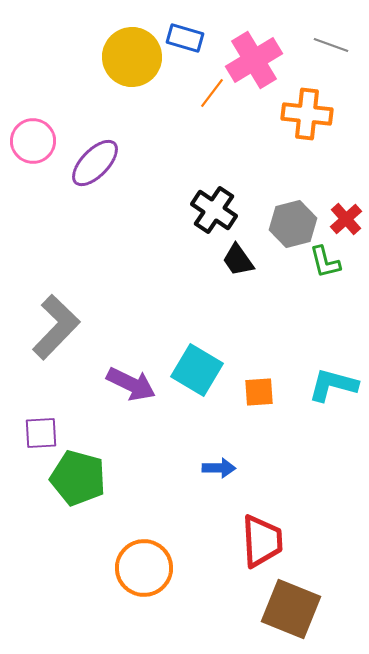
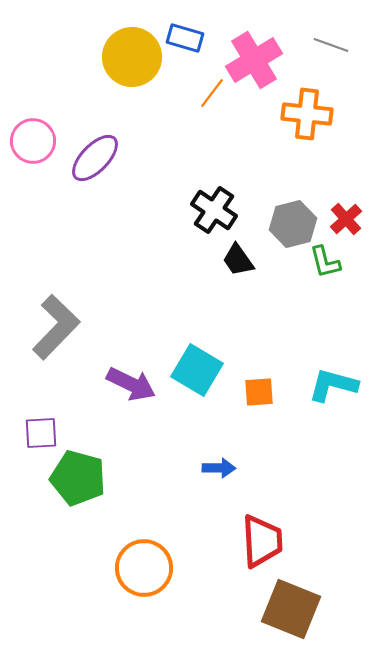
purple ellipse: moved 5 px up
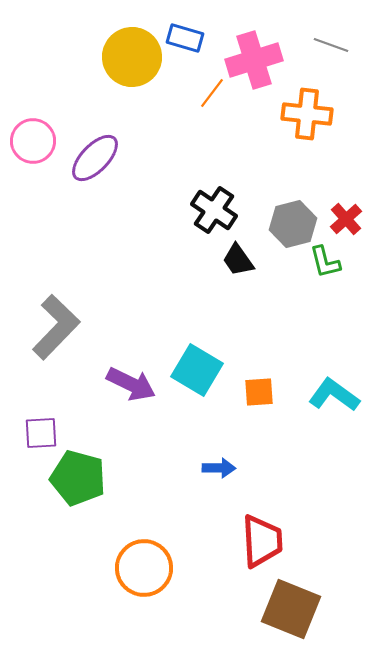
pink cross: rotated 14 degrees clockwise
cyan L-shape: moved 1 px right, 10 px down; rotated 21 degrees clockwise
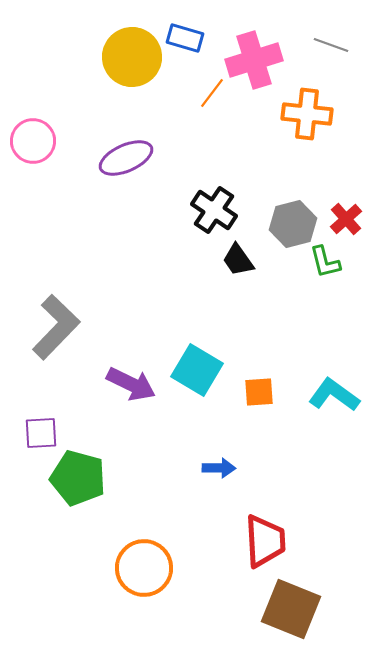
purple ellipse: moved 31 px right; rotated 22 degrees clockwise
red trapezoid: moved 3 px right
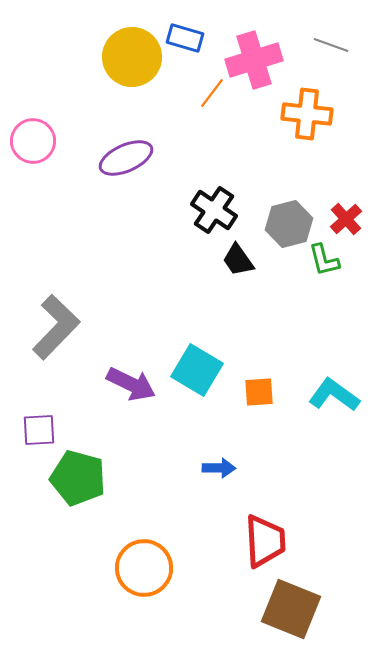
gray hexagon: moved 4 px left
green L-shape: moved 1 px left, 2 px up
purple square: moved 2 px left, 3 px up
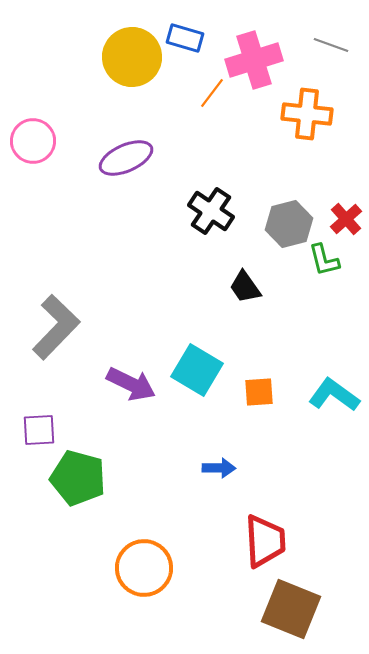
black cross: moved 3 px left, 1 px down
black trapezoid: moved 7 px right, 27 px down
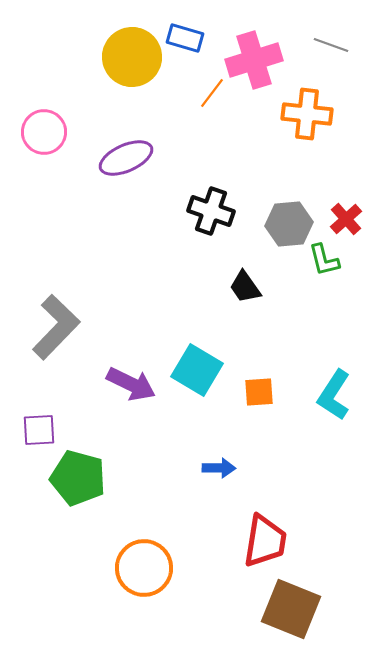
pink circle: moved 11 px right, 9 px up
black cross: rotated 15 degrees counterclockwise
gray hexagon: rotated 9 degrees clockwise
cyan L-shape: rotated 93 degrees counterclockwise
red trapezoid: rotated 12 degrees clockwise
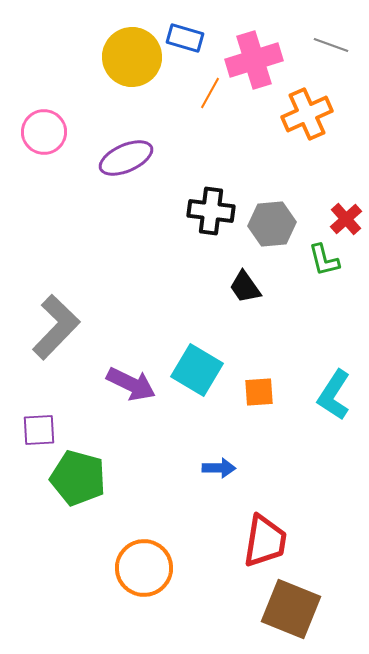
orange line: moved 2 px left; rotated 8 degrees counterclockwise
orange cross: rotated 30 degrees counterclockwise
black cross: rotated 12 degrees counterclockwise
gray hexagon: moved 17 px left
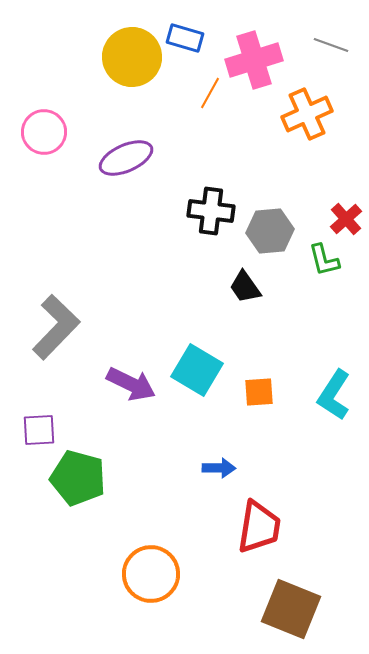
gray hexagon: moved 2 px left, 7 px down
red trapezoid: moved 6 px left, 14 px up
orange circle: moved 7 px right, 6 px down
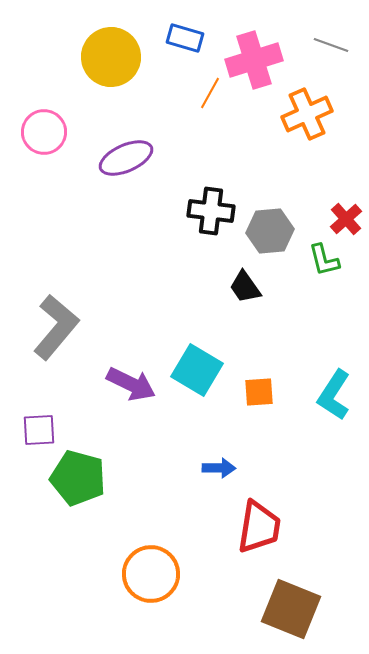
yellow circle: moved 21 px left
gray L-shape: rotated 4 degrees counterclockwise
